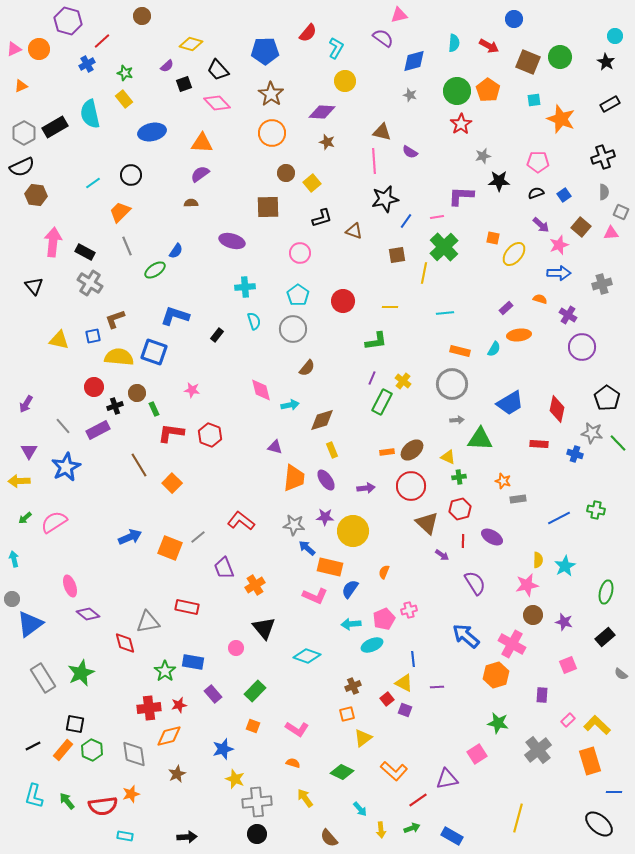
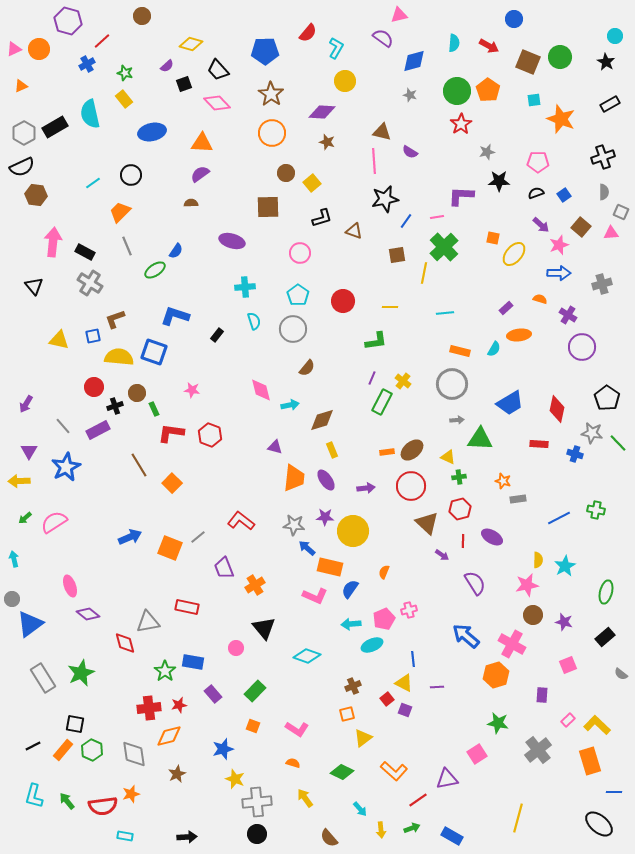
gray star at (483, 156): moved 4 px right, 4 px up
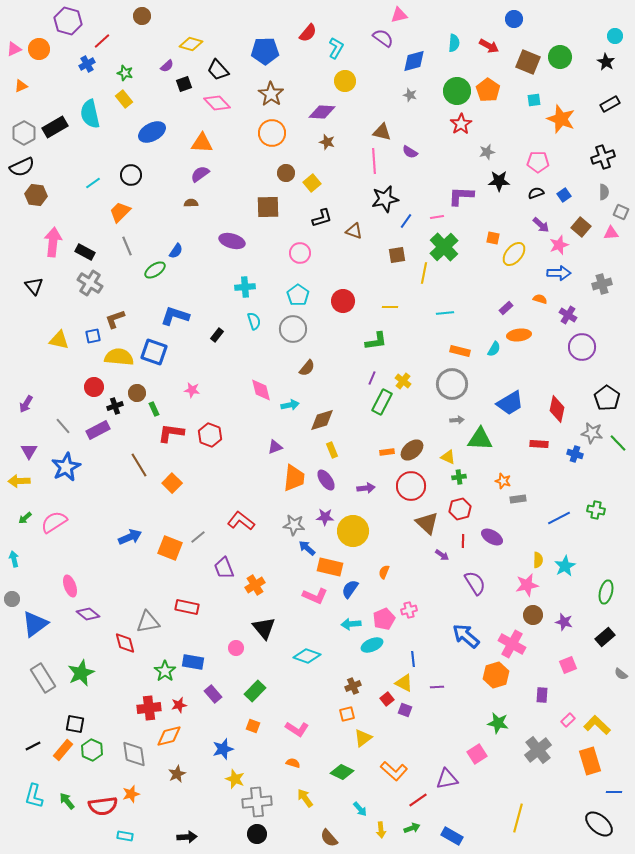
blue ellipse at (152, 132): rotated 16 degrees counterclockwise
purple triangle at (275, 447): rotated 35 degrees counterclockwise
blue triangle at (30, 624): moved 5 px right
